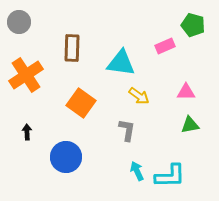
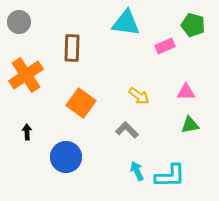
cyan triangle: moved 5 px right, 40 px up
gray L-shape: rotated 55 degrees counterclockwise
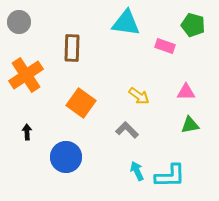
pink rectangle: rotated 42 degrees clockwise
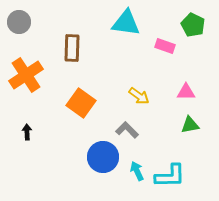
green pentagon: rotated 10 degrees clockwise
blue circle: moved 37 px right
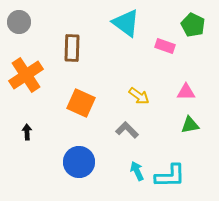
cyan triangle: rotated 28 degrees clockwise
orange square: rotated 12 degrees counterclockwise
blue circle: moved 24 px left, 5 px down
